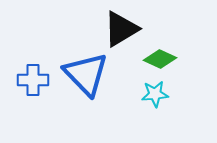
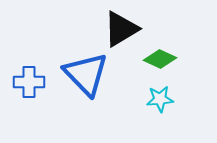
blue cross: moved 4 px left, 2 px down
cyan star: moved 5 px right, 5 px down
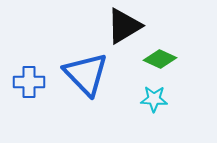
black triangle: moved 3 px right, 3 px up
cyan star: moved 6 px left; rotated 8 degrees clockwise
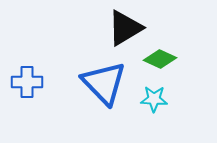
black triangle: moved 1 px right, 2 px down
blue triangle: moved 18 px right, 9 px down
blue cross: moved 2 px left
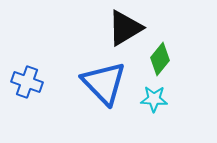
green diamond: rotated 76 degrees counterclockwise
blue cross: rotated 20 degrees clockwise
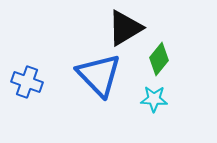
green diamond: moved 1 px left
blue triangle: moved 5 px left, 8 px up
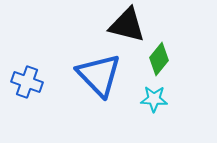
black triangle: moved 2 px right, 3 px up; rotated 45 degrees clockwise
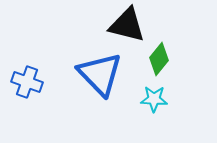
blue triangle: moved 1 px right, 1 px up
